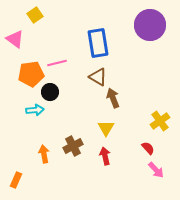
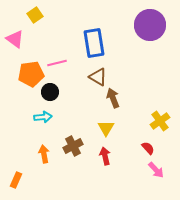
blue rectangle: moved 4 px left
cyan arrow: moved 8 px right, 7 px down
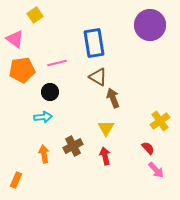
orange pentagon: moved 9 px left, 4 px up
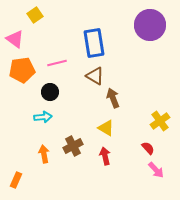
brown triangle: moved 3 px left, 1 px up
yellow triangle: rotated 30 degrees counterclockwise
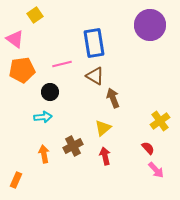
pink line: moved 5 px right, 1 px down
yellow triangle: moved 3 px left; rotated 48 degrees clockwise
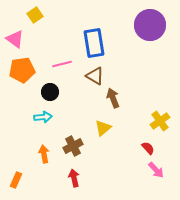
red arrow: moved 31 px left, 22 px down
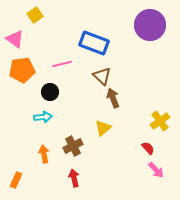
blue rectangle: rotated 60 degrees counterclockwise
brown triangle: moved 7 px right; rotated 12 degrees clockwise
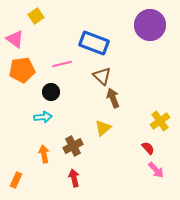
yellow square: moved 1 px right, 1 px down
black circle: moved 1 px right
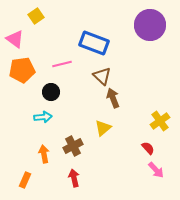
orange rectangle: moved 9 px right
